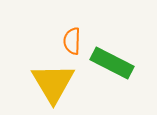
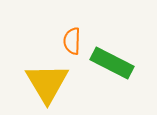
yellow triangle: moved 6 px left
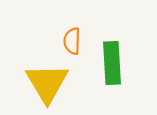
green rectangle: rotated 60 degrees clockwise
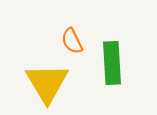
orange semicircle: rotated 28 degrees counterclockwise
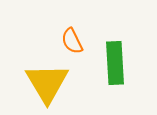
green rectangle: moved 3 px right
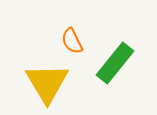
green rectangle: rotated 42 degrees clockwise
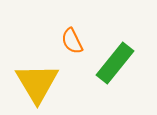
yellow triangle: moved 10 px left
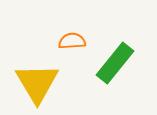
orange semicircle: rotated 112 degrees clockwise
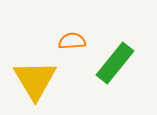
yellow triangle: moved 2 px left, 3 px up
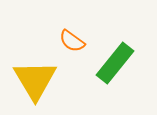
orange semicircle: rotated 140 degrees counterclockwise
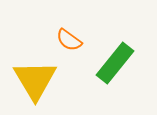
orange semicircle: moved 3 px left, 1 px up
